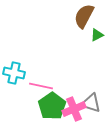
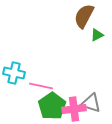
pink cross: rotated 15 degrees clockwise
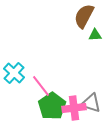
green triangle: moved 2 px left; rotated 24 degrees clockwise
cyan cross: rotated 30 degrees clockwise
pink line: rotated 40 degrees clockwise
pink cross: moved 1 px up
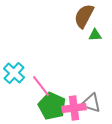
green pentagon: rotated 12 degrees counterclockwise
